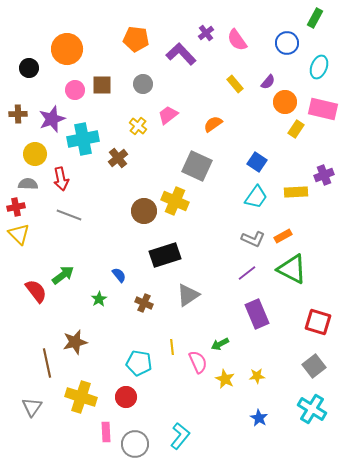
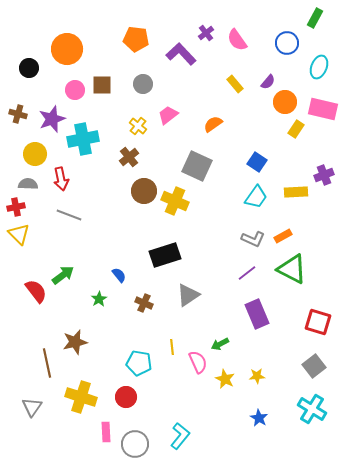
brown cross at (18, 114): rotated 18 degrees clockwise
brown cross at (118, 158): moved 11 px right, 1 px up
brown circle at (144, 211): moved 20 px up
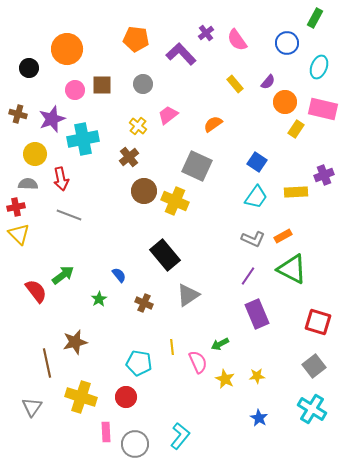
black rectangle at (165, 255): rotated 68 degrees clockwise
purple line at (247, 273): moved 1 px right, 3 px down; rotated 18 degrees counterclockwise
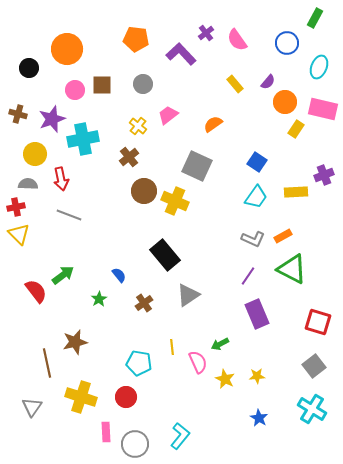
brown cross at (144, 303): rotated 30 degrees clockwise
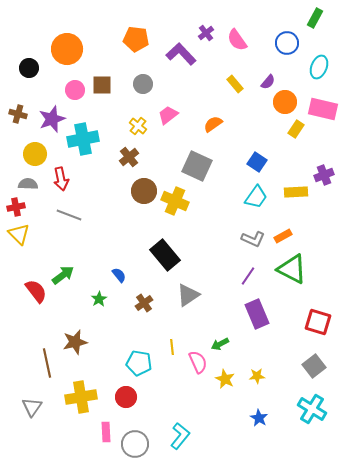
yellow cross at (81, 397): rotated 28 degrees counterclockwise
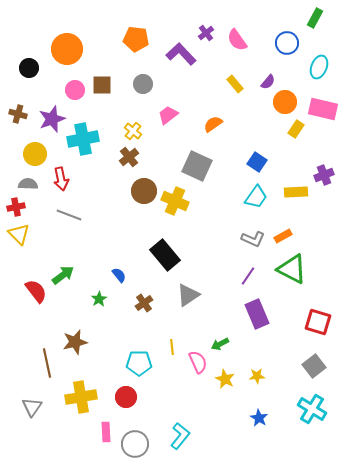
yellow cross at (138, 126): moved 5 px left, 5 px down
cyan pentagon at (139, 363): rotated 10 degrees counterclockwise
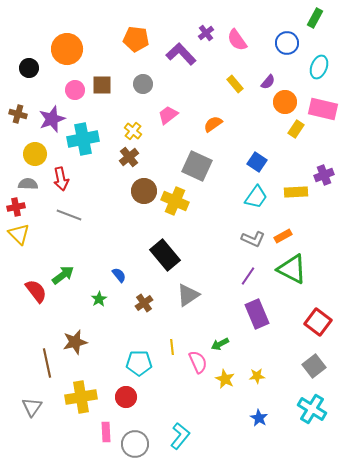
red square at (318, 322): rotated 20 degrees clockwise
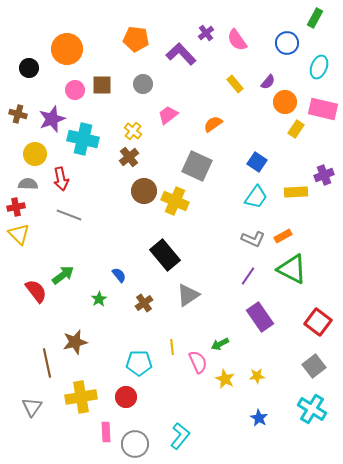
cyan cross at (83, 139): rotated 24 degrees clockwise
purple rectangle at (257, 314): moved 3 px right, 3 px down; rotated 12 degrees counterclockwise
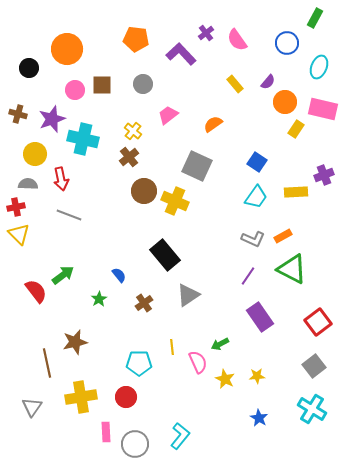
red square at (318, 322): rotated 16 degrees clockwise
